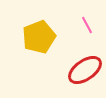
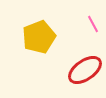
pink line: moved 6 px right, 1 px up
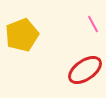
yellow pentagon: moved 17 px left, 2 px up
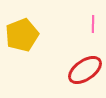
pink line: rotated 30 degrees clockwise
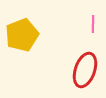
red ellipse: rotated 36 degrees counterclockwise
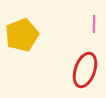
pink line: moved 1 px right
